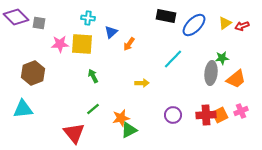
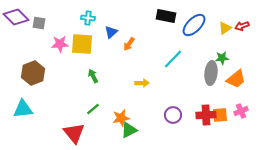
yellow triangle: moved 5 px down
orange square: rotated 21 degrees clockwise
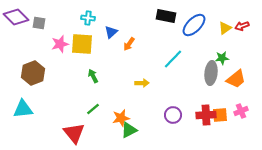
pink star: rotated 12 degrees counterclockwise
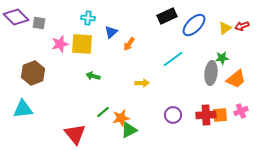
black rectangle: moved 1 px right; rotated 36 degrees counterclockwise
cyan line: rotated 10 degrees clockwise
green arrow: rotated 48 degrees counterclockwise
green line: moved 10 px right, 3 px down
red triangle: moved 1 px right, 1 px down
